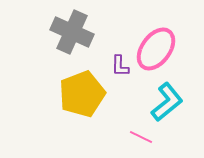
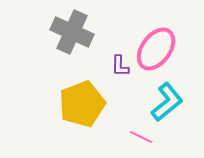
yellow pentagon: moved 10 px down
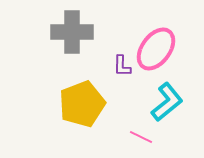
gray cross: rotated 24 degrees counterclockwise
purple L-shape: moved 2 px right
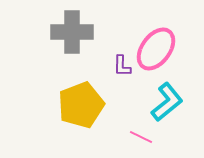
yellow pentagon: moved 1 px left, 1 px down
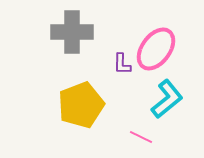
purple L-shape: moved 2 px up
cyan L-shape: moved 3 px up
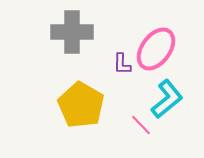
yellow pentagon: rotated 21 degrees counterclockwise
pink line: moved 12 px up; rotated 20 degrees clockwise
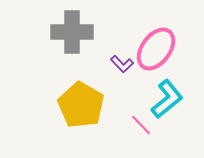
purple L-shape: rotated 45 degrees counterclockwise
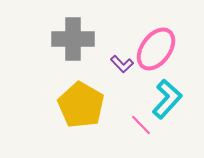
gray cross: moved 1 px right, 7 px down
cyan L-shape: rotated 9 degrees counterclockwise
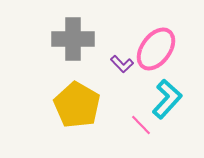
yellow pentagon: moved 4 px left
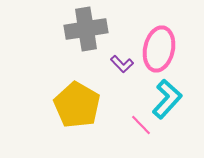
gray cross: moved 13 px right, 10 px up; rotated 9 degrees counterclockwise
pink ellipse: moved 3 px right; rotated 24 degrees counterclockwise
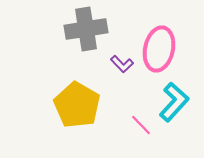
cyan L-shape: moved 7 px right, 3 px down
